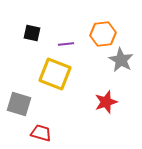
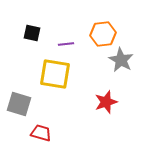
yellow square: rotated 12 degrees counterclockwise
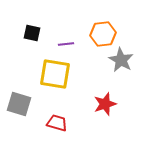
red star: moved 1 px left, 2 px down
red trapezoid: moved 16 px right, 10 px up
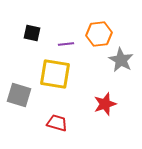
orange hexagon: moved 4 px left
gray square: moved 9 px up
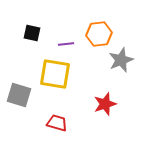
gray star: rotated 20 degrees clockwise
